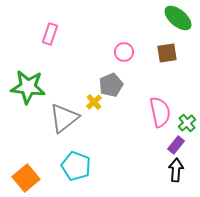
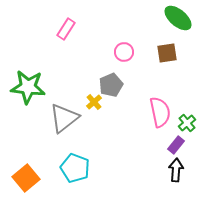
pink rectangle: moved 16 px right, 5 px up; rotated 15 degrees clockwise
cyan pentagon: moved 1 px left, 2 px down
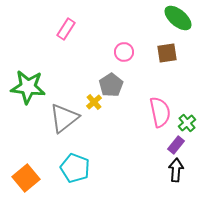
gray pentagon: rotated 10 degrees counterclockwise
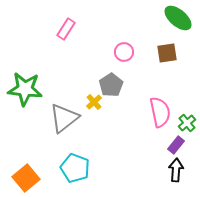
green star: moved 3 px left, 2 px down
